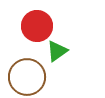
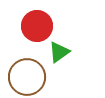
green triangle: moved 2 px right, 1 px down
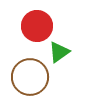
brown circle: moved 3 px right
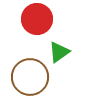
red circle: moved 7 px up
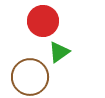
red circle: moved 6 px right, 2 px down
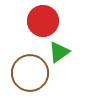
brown circle: moved 4 px up
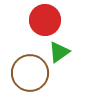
red circle: moved 2 px right, 1 px up
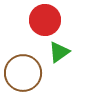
brown circle: moved 7 px left
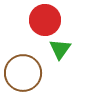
green triangle: moved 1 px right, 3 px up; rotated 20 degrees counterclockwise
